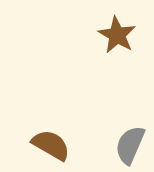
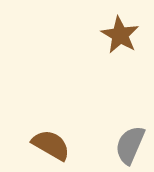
brown star: moved 3 px right
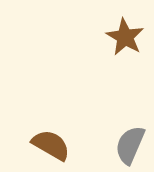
brown star: moved 5 px right, 2 px down
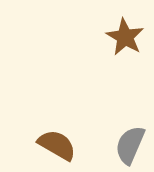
brown semicircle: moved 6 px right
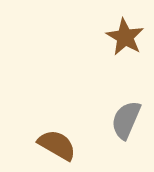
gray semicircle: moved 4 px left, 25 px up
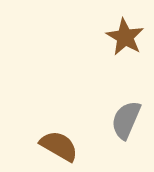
brown semicircle: moved 2 px right, 1 px down
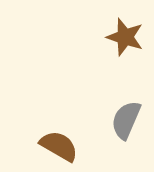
brown star: rotated 12 degrees counterclockwise
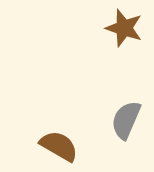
brown star: moved 1 px left, 9 px up
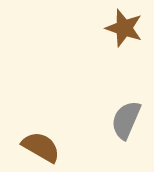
brown semicircle: moved 18 px left, 1 px down
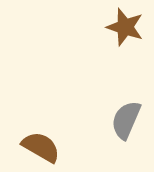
brown star: moved 1 px right, 1 px up
